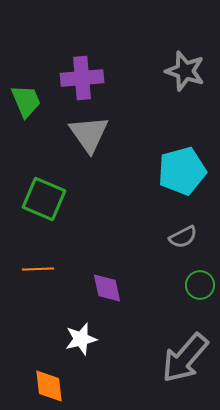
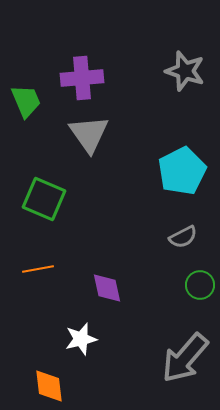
cyan pentagon: rotated 12 degrees counterclockwise
orange line: rotated 8 degrees counterclockwise
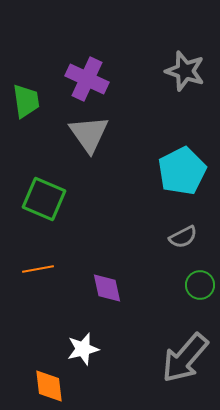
purple cross: moved 5 px right, 1 px down; rotated 30 degrees clockwise
green trapezoid: rotated 15 degrees clockwise
white star: moved 2 px right, 10 px down
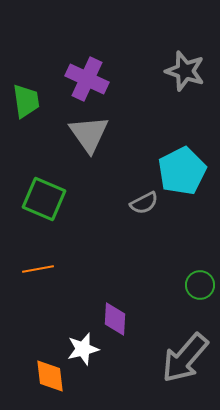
gray semicircle: moved 39 px left, 34 px up
purple diamond: moved 8 px right, 31 px down; rotated 16 degrees clockwise
orange diamond: moved 1 px right, 10 px up
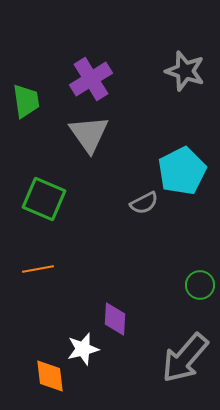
purple cross: moved 4 px right; rotated 33 degrees clockwise
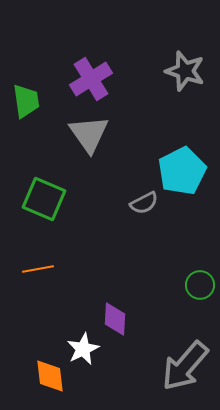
white star: rotated 12 degrees counterclockwise
gray arrow: moved 8 px down
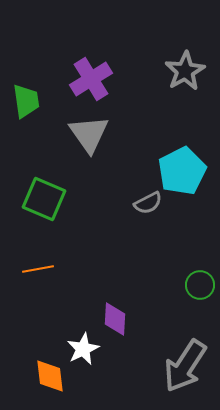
gray star: rotated 24 degrees clockwise
gray semicircle: moved 4 px right
gray arrow: rotated 8 degrees counterclockwise
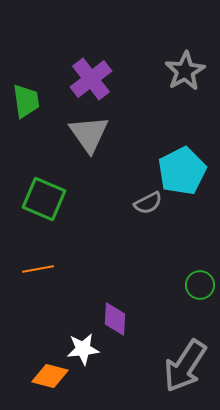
purple cross: rotated 6 degrees counterclockwise
white star: rotated 20 degrees clockwise
orange diamond: rotated 69 degrees counterclockwise
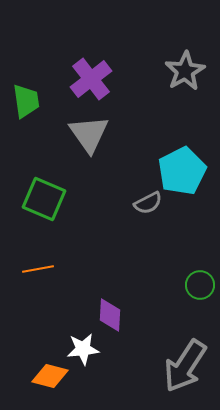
purple diamond: moved 5 px left, 4 px up
